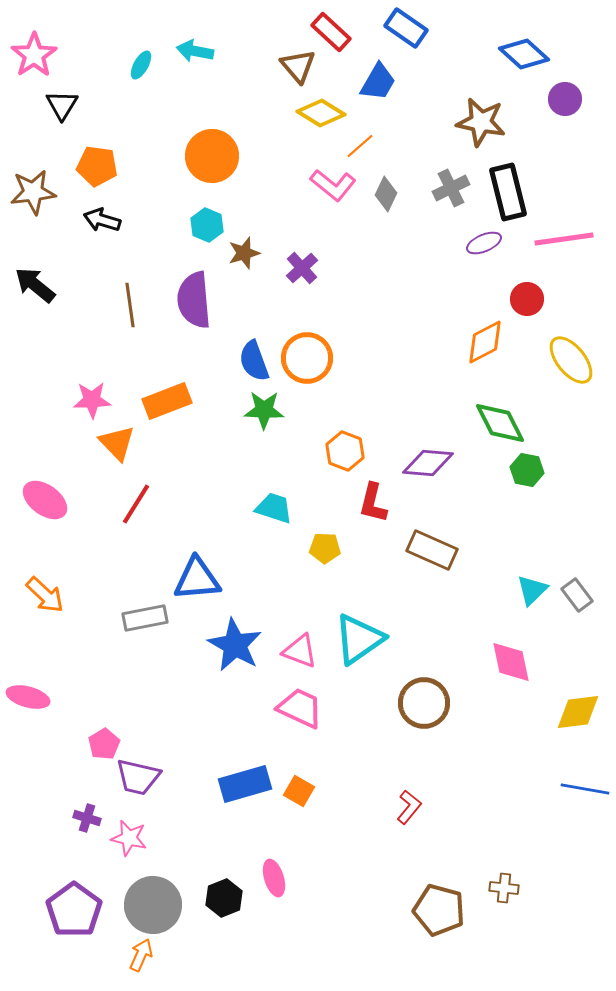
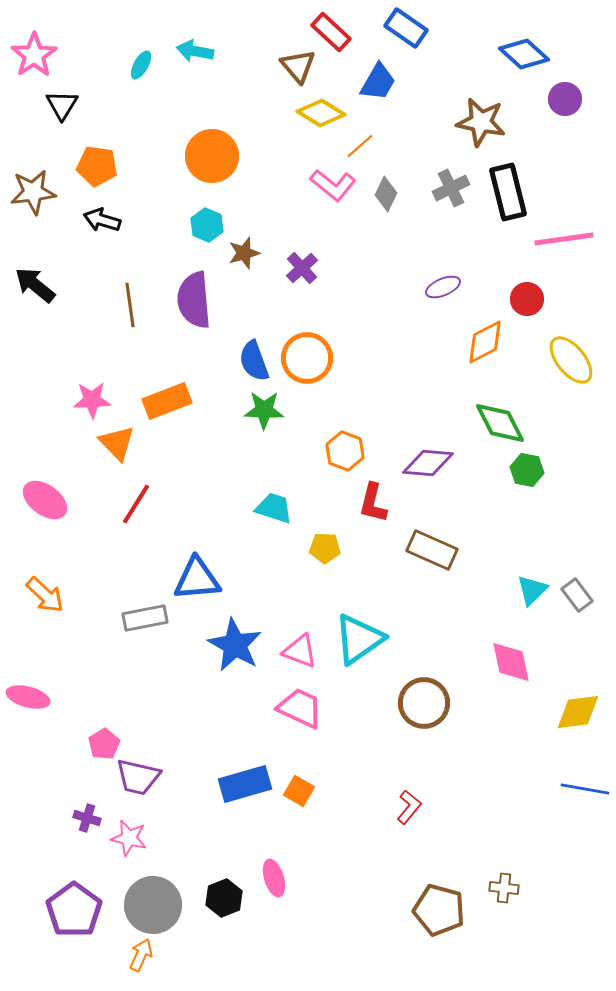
purple ellipse at (484, 243): moved 41 px left, 44 px down
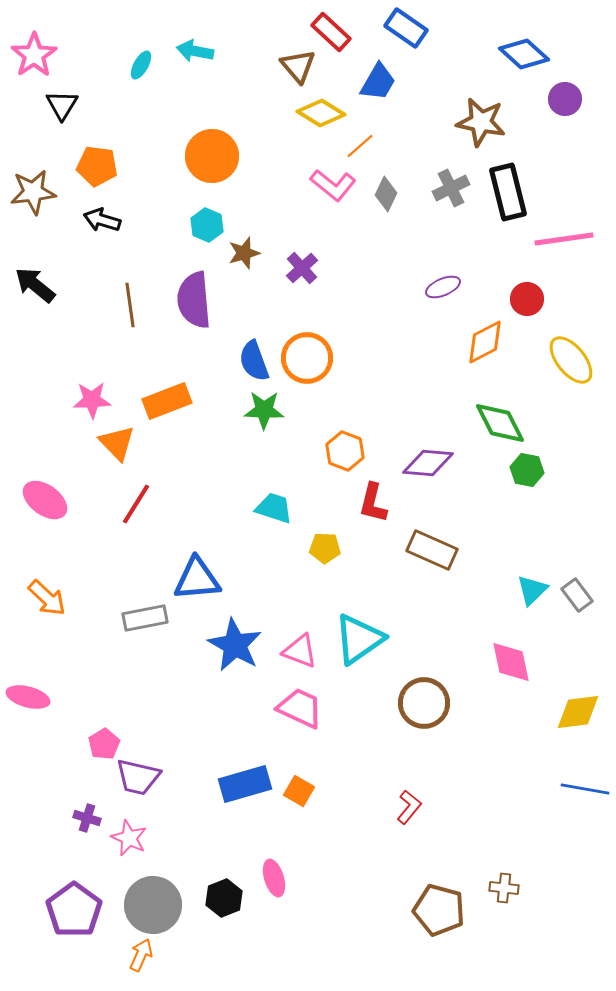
orange arrow at (45, 595): moved 2 px right, 3 px down
pink star at (129, 838): rotated 12 degrees clockwise
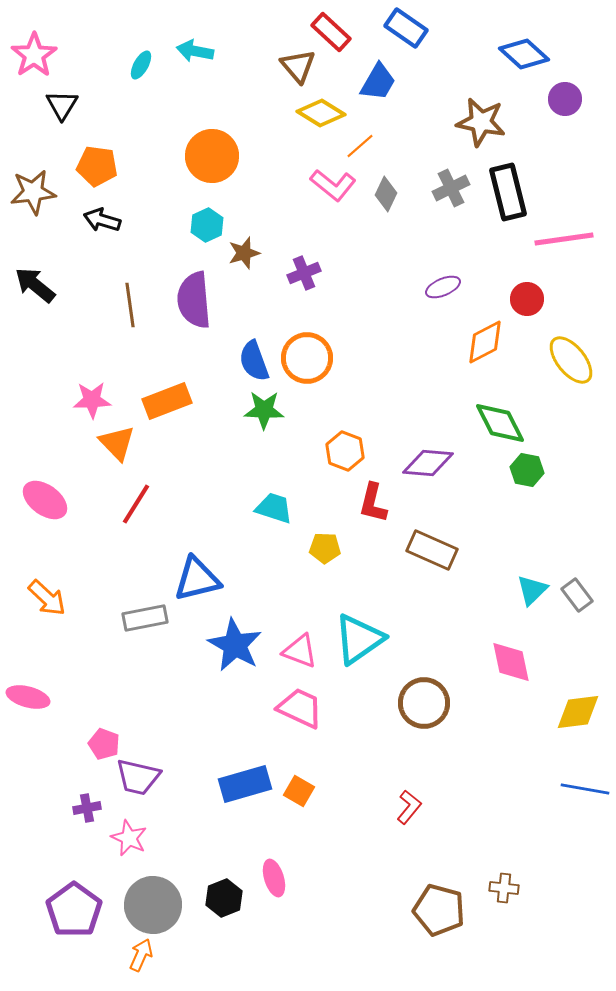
cyan hexagon at (207, 225): rotated 12 degrees clockwise
purple cross at (302, 268): moved 2 px right, 5 px down; rotated 20 degrees clockwise
blue triangle at (197, 579): rotated 9 degrees counterclockwise
pink pentagon at (104, 744): rotated 20 degrees counterclockwise
purple cross at (87, 818): moved 10 px up; rotated 28 degrees counterclockwise
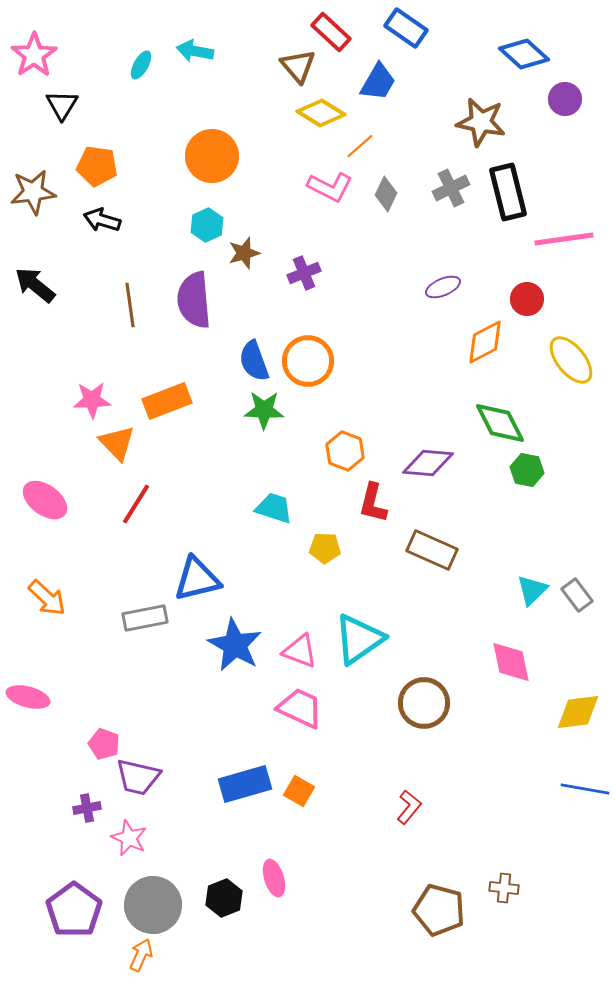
pink L-shape at (333, 185): moved 3 px left, 2 px down; rotated 12 degrees counterclockwise
orange circle at (307, 358): moved 1 px right, 3 px down
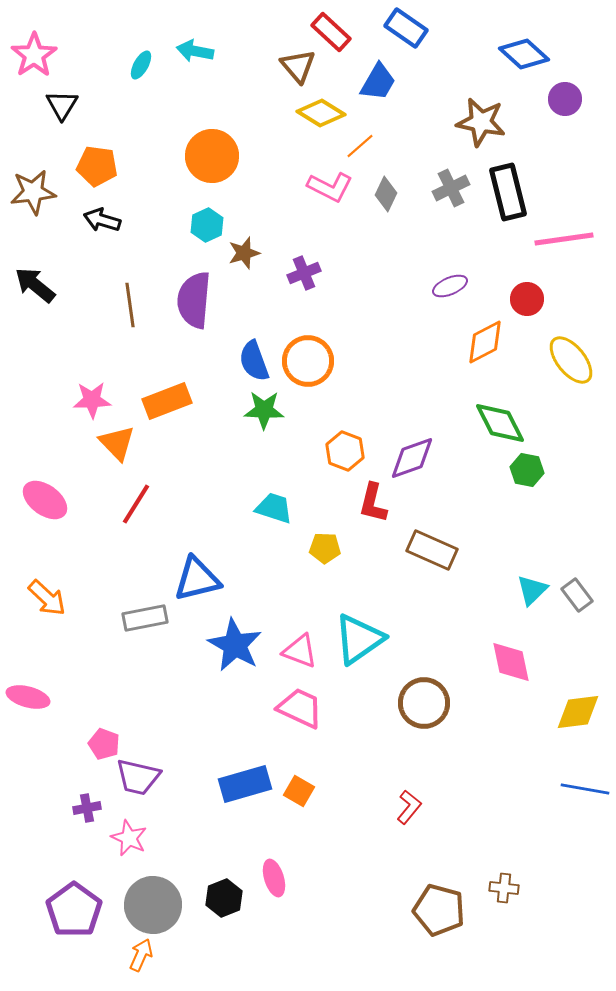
purple ellipse at (443, 287): moved 7 px right, 1 px up
purple semicircle at (194, 300): rotated 10 degrees clockwise
purple diamond at (428, 463): moved 16 px left, 5 px up; rotated 24 degrees counterclockwise
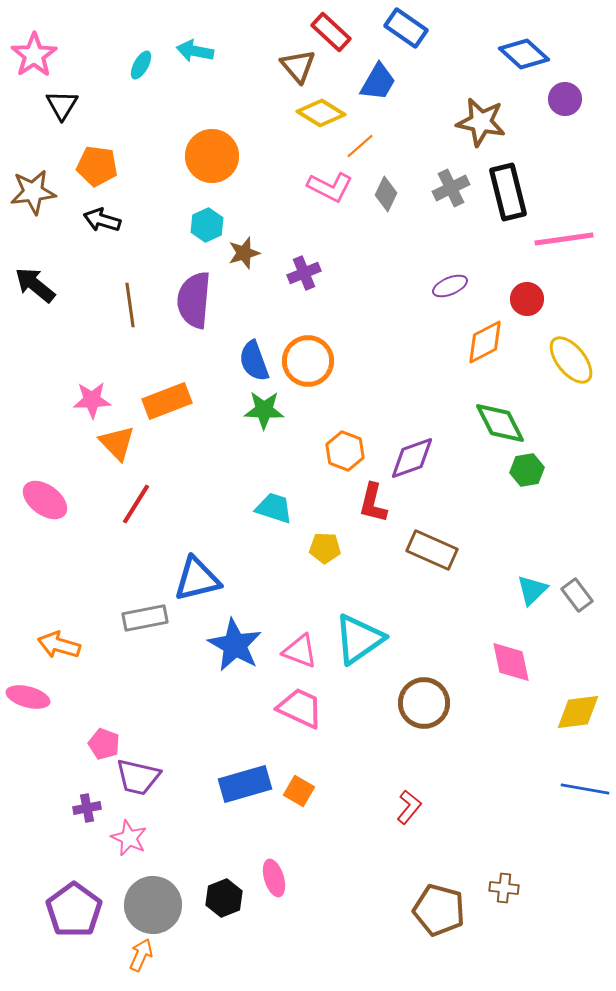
green hexagon at (527, 470): rotated 20 degrees counterclockwise
orange arrow at (47, 598): moved 12 px right, 47 px down; rotated 153 degrees clockwise
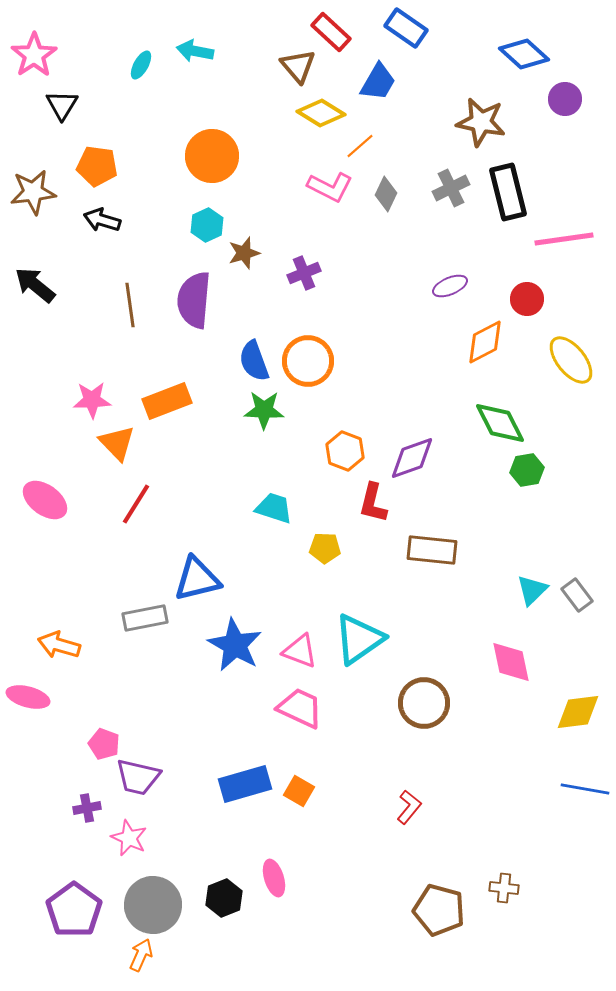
brown rectangle at (432, 550): rotated 18 degrees counterclockwise
